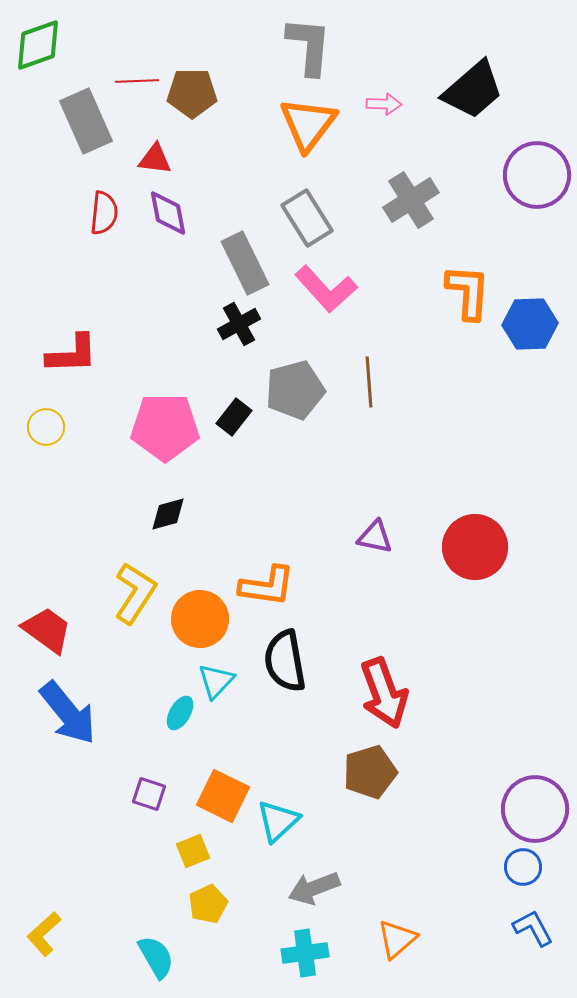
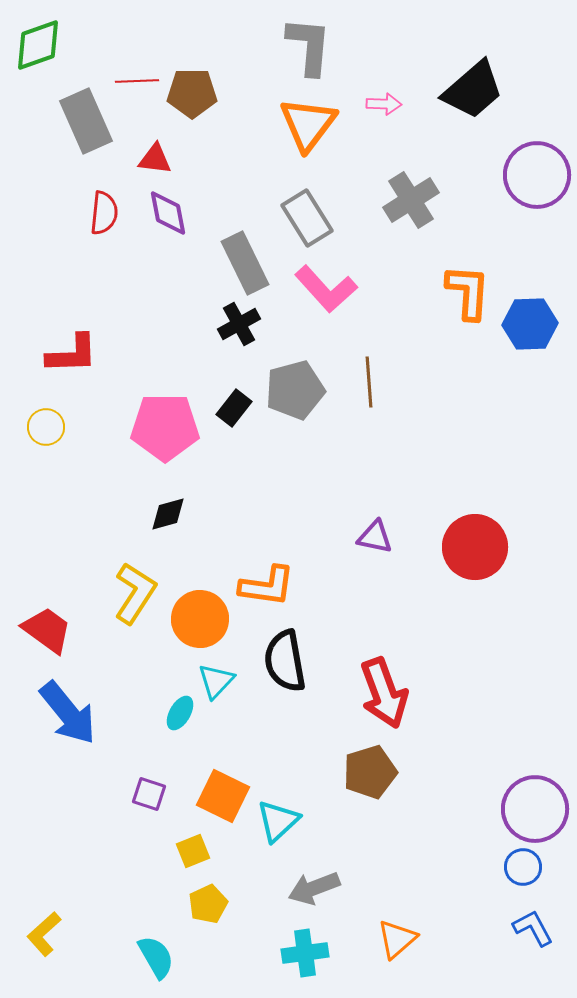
black rectangle at (234, 417): moved 9 px up
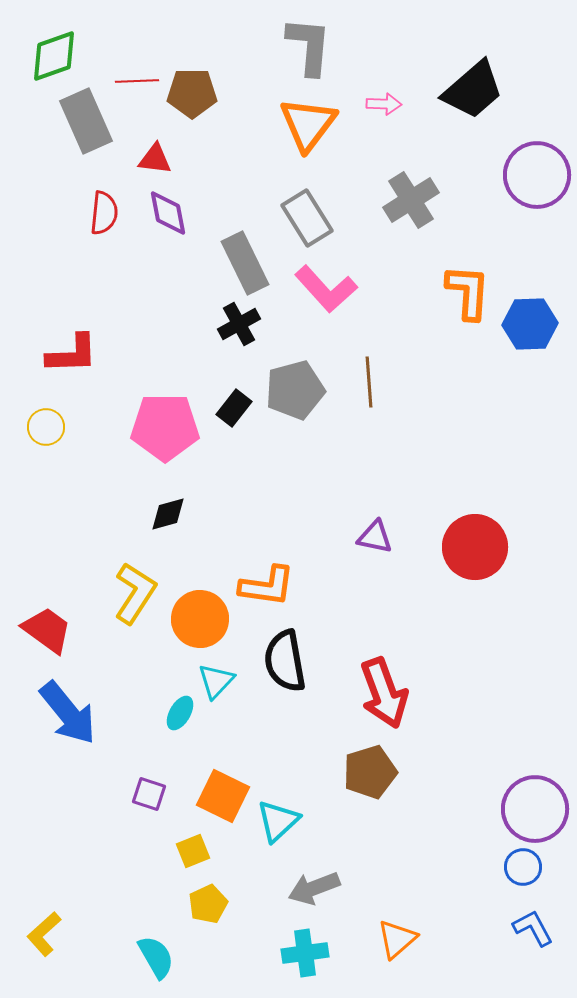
green diamond at (38, 45): moved 16 px right, 11 px down
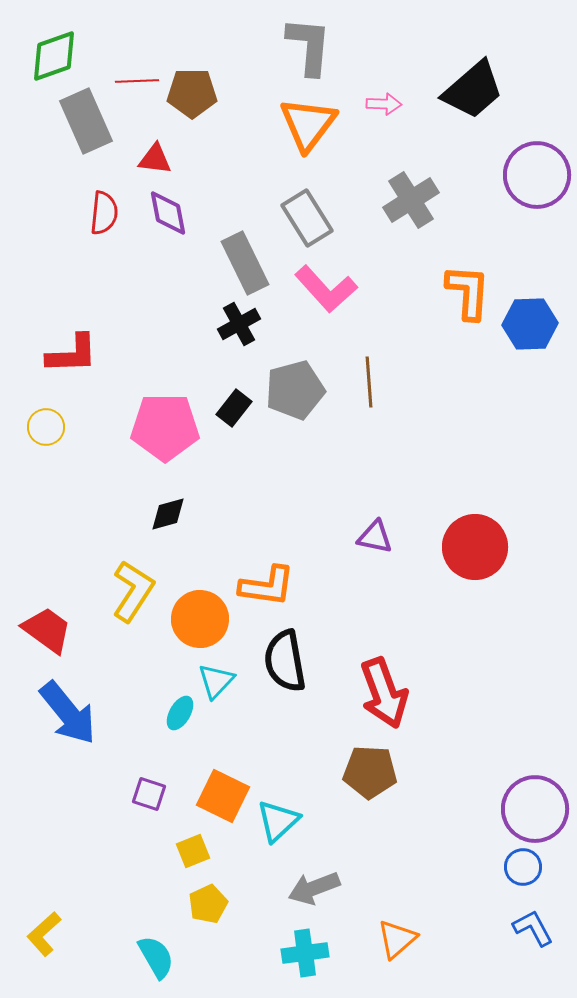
yellow L-shape at (135, 593): moved 2 px left, 2 px up
brown pentagon at (370, 772): rotated 20 degrees clockwise
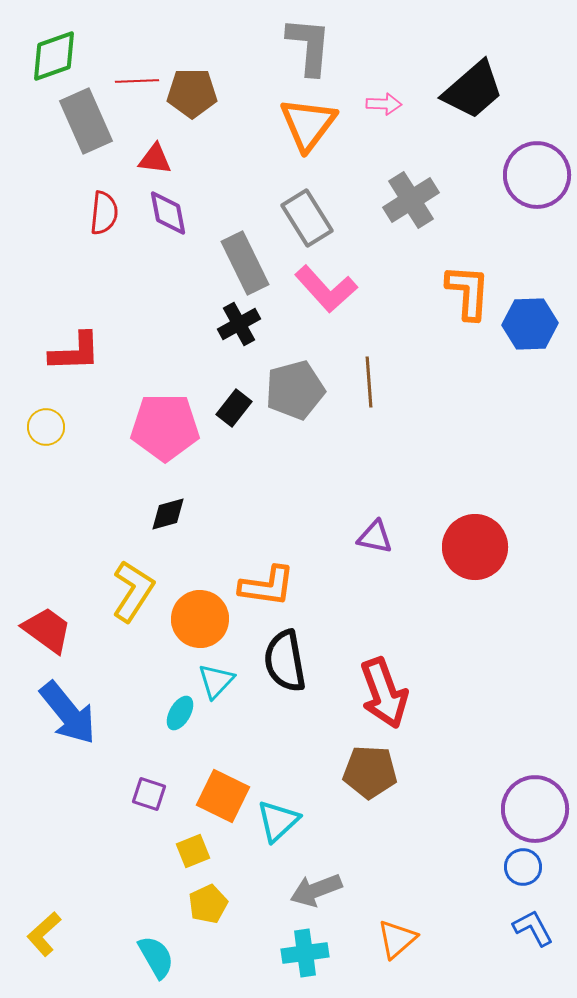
red L-shape at (72, 354): moved 3 px right, 2 px up
gray arrow at (314, 888): moved 2 px right, 2 px down
